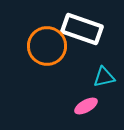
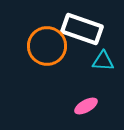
cyan triangle: moved 1 px left, 16 px up; rotated 15 degrees clockwise
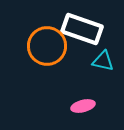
cyan triangle: rotated 10 degrees clockwise
pink ellipse: moved 3 px left; rotated 15 degrees clockwise
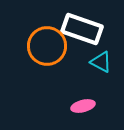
cyan triangle: moved 2 px left, 1 px down; rotated 15 degrees clockwise
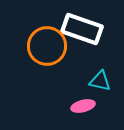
cyan triangle: moved 1 px left, 19 px down; rotated 15 degrees counterclockwise
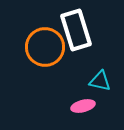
white rectangle: moved 6 px left, 1 px down; rotated 54 degrees clockwise
orange circle: moved 2 px left, 1 px down
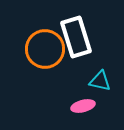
white rectangle: moved 7 px down
orange circle: moved 2 px down
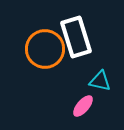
pink ellipse: rotated 35 degrees counterclockwise
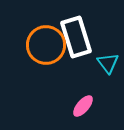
orange circle: moved 1 px right, 4 px up
cyan triangle: moved 8 px right, 18 px up; rotated 40 degrees clockwise
